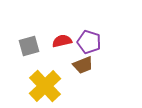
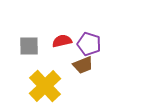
purple pentagon: moved 2 px down
gray square: rotated 15 degrees clockwise
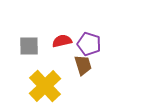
brown trapezoid: rotated 85 degrees counterclockwise
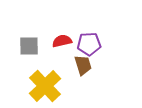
purple pentagon: rotated 20 degrees counterclockwise
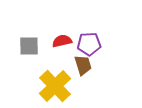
yellow cross: moved 10 px right
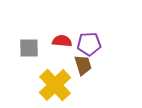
red semicircle: rotated 18 degrees clockwise
gray square: moved 2 px down
yellow cross: moved 1 px up
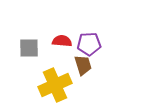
yellow cross: rotated 20 degrees clockwise
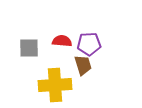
yellow cross: rotated 20 degrees clockwise
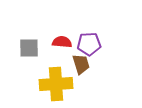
red semicircle: moved 1 px down
brown trapezoid: moved 2 px left, 1 px up
yellow cross: moved 1 px right, 1 px up
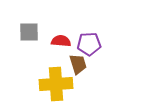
red semicircle: moved 1 px left, 1 px up
gray square: moved 16 px up
brown trapezoid: moved 3 px left
